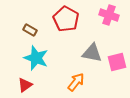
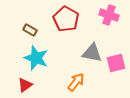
pink square: moved 1 px left, 1 px down
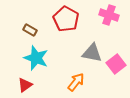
pink square: moved 1 px down; rotated 24 degrees counterclockwise
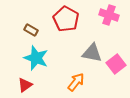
brown rectangle: moved 1 px right
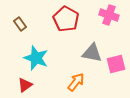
brown rectangle: moved 11 px left, 6 px up; rotated 24 degrees clockwise
pink square: rotated 24 degrees clockwise
